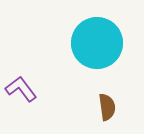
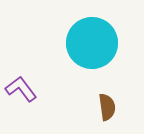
cyan circle: moved 5 px left
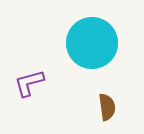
purple L-shape: moved 8 px right, 6 px up; rotated 68 degrees counterclockwise
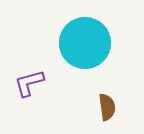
cyan circle: moved 7 px left
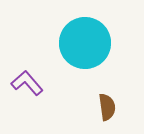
purple L-shape: moved 2 px left; rotated 64 degrees clockwise
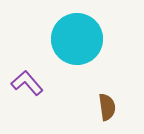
cyan circle: moved 8 px left, 4 px up
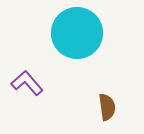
cyan circle: moved 6 px up
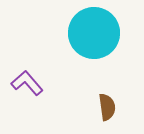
cyan circle: moved 17 px right
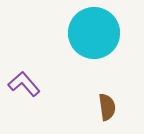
purple L-shape: moved 3 px left, 1 px down
